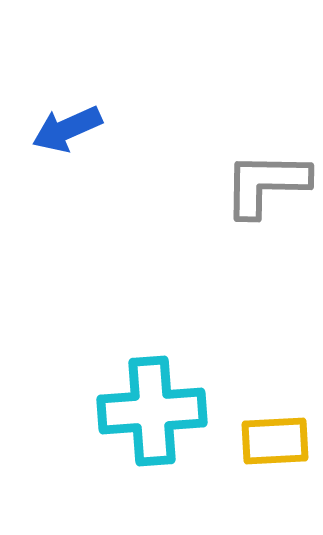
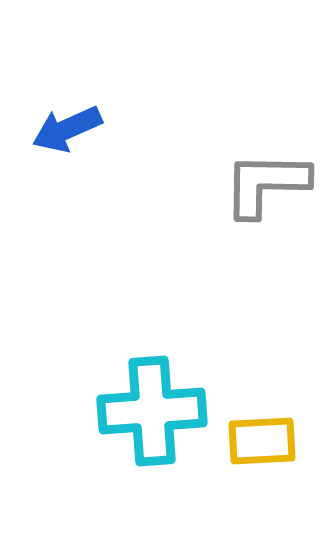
yellow rectangle: moved 13 px left
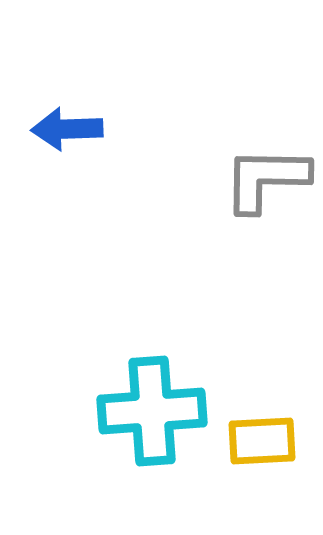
blue arrow: rotated 22 degrees clockwise
gray L-shape: moved 5 px up
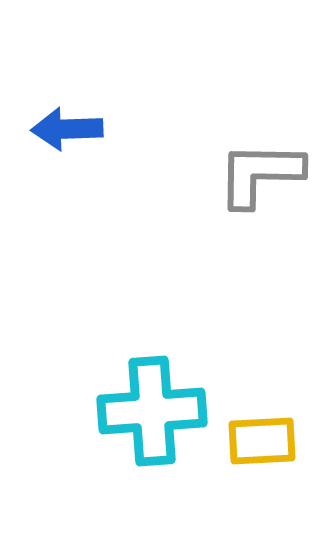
gray L-shape: moved 6 px left, 5 px up
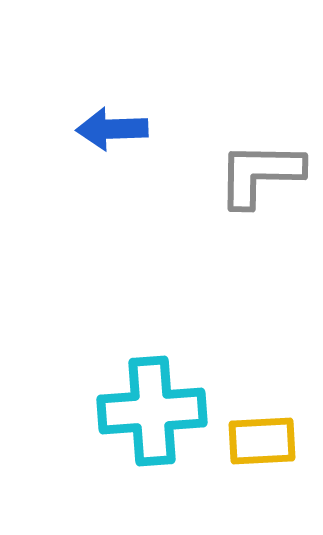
blue arrow: moved 45 px right
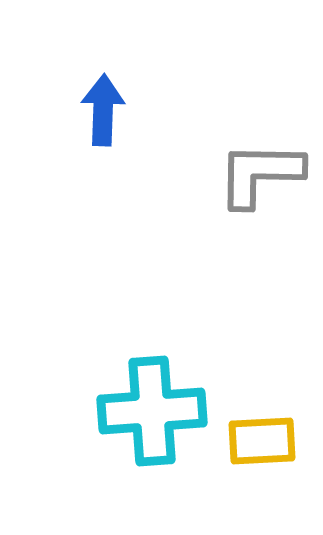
blue arrow: moved 9 px left, 19 px up; rotated 94 degrees clockwise
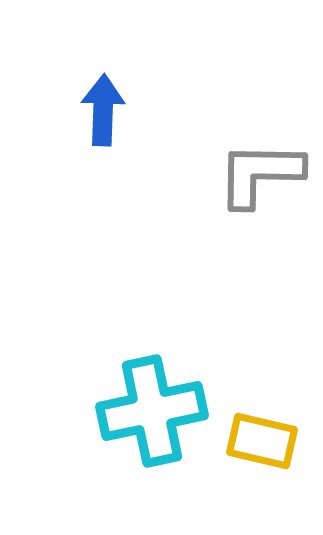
cyan cross: rotated 8 degrees counterclockwise
yellow rectangle: rotated 16 degrees clockwise
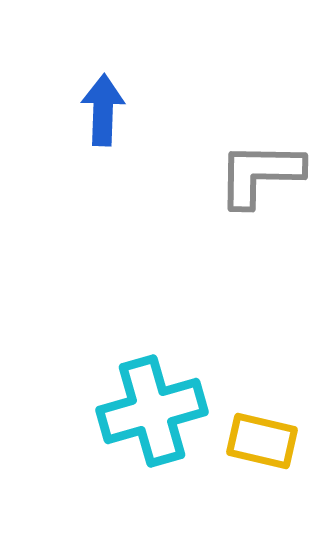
cyan cross: rotated 4 degrees counterclockwise
